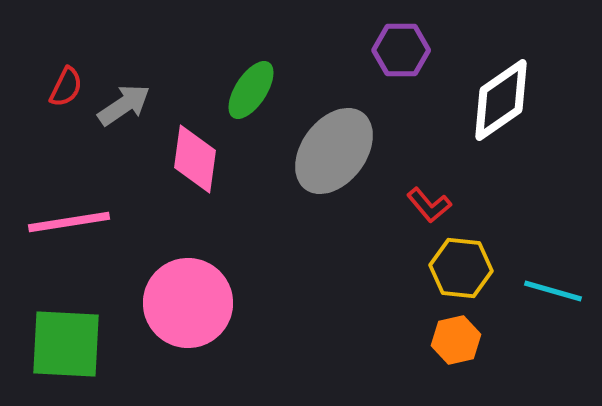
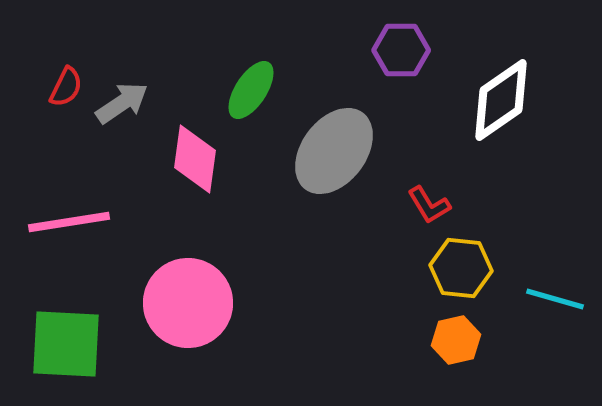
gray arrow: moved 2 px left, 2 px up
red L-shape: rotated 9 degrees clockwise
cyan line: moved 2 px right, 8 px down
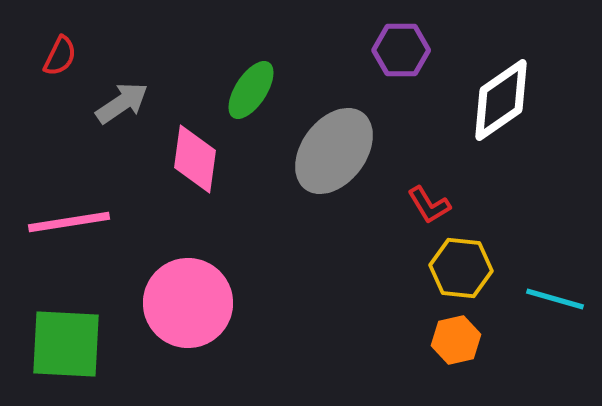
red semicircle: moved 6 px left, 31 px up
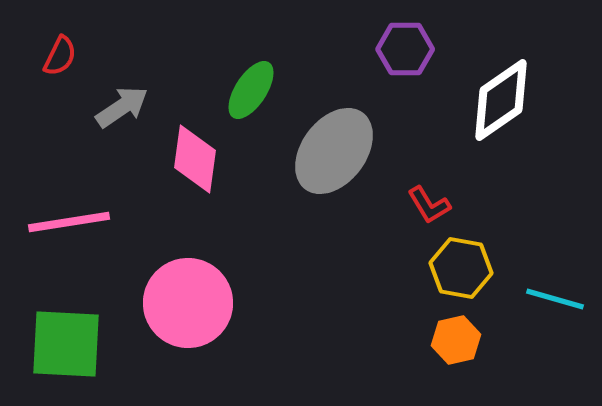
purple hexagon: moved 4 px right, 1 px up
gray arrow: moved 4 px down
yellow hexagon: rotated 4 degrees clockwise
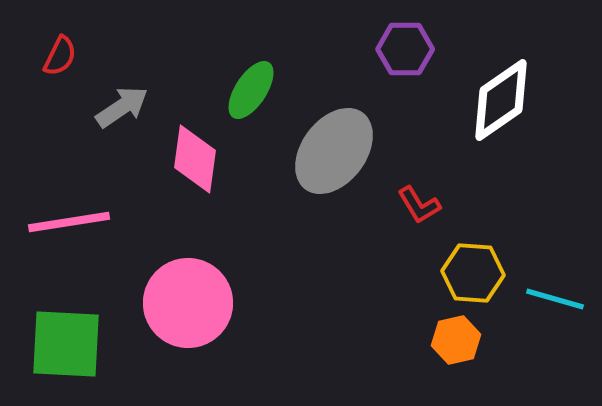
red L-shape: moved 10 px left
yellow hexagon: moved 12 px right, 5 px down; rotated 6 degrees counterclockwise
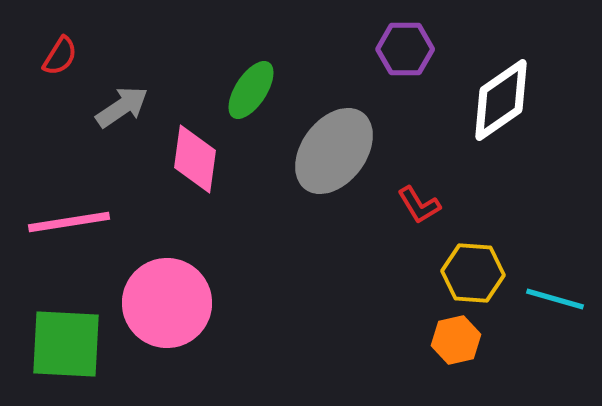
red semicircle: rotated 6 degrees clockwise
pink circle: moved 21 px left
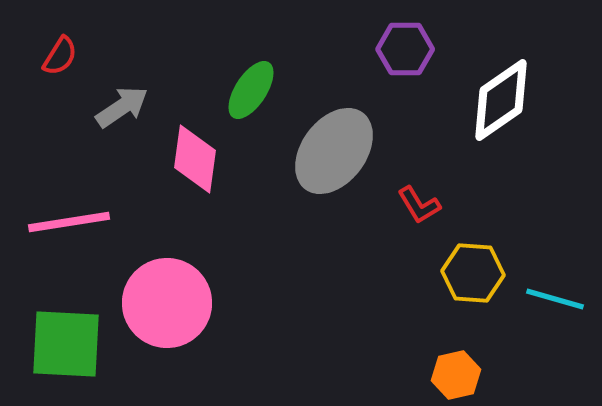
orange hexagon: moved 35 px down
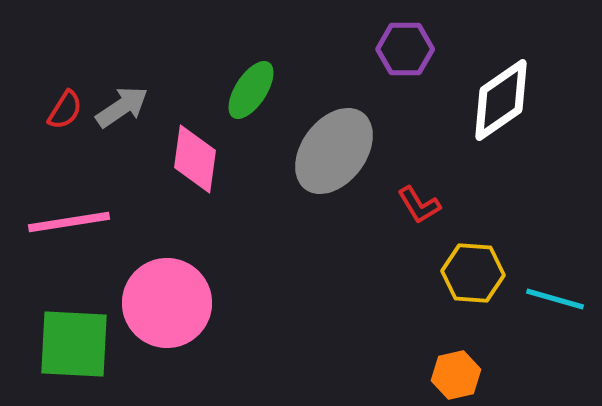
red semicircle: moved 5 px right, 54 px down
green square: moved 8 px right
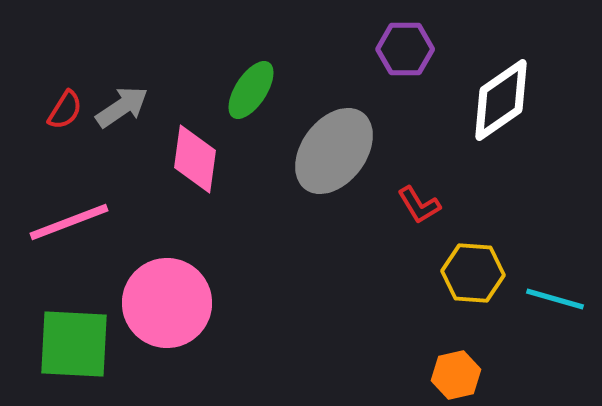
pink line: rotated 12 degrees counterclockwise
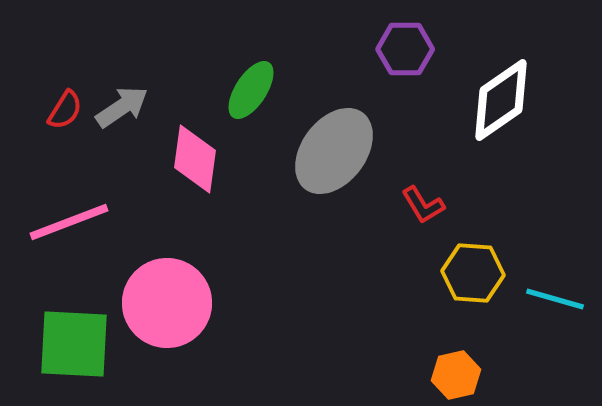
red L-shape: moved 4 px right
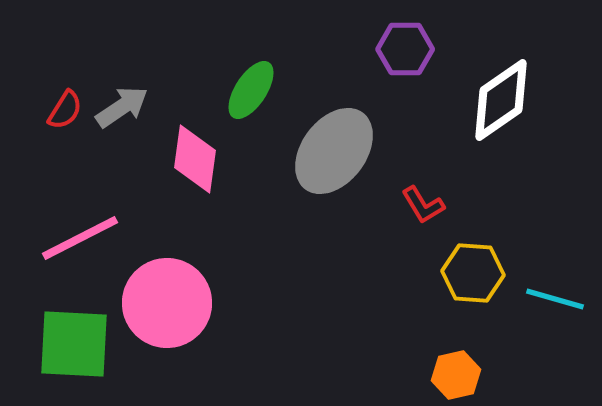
pink line: moved 11 px right, 16 px down; rotated 6 degrees counterclockwise
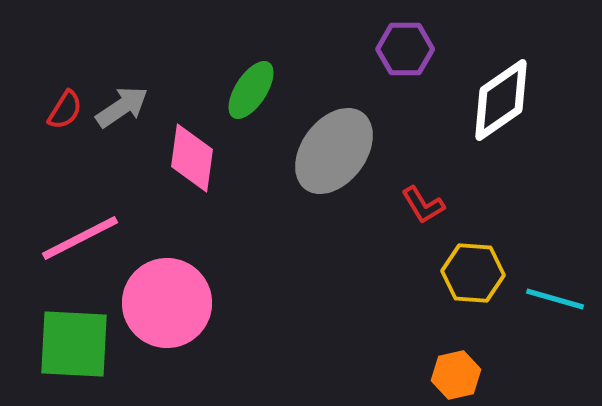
pink diamond: moved 3 px left, 1 px up
